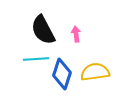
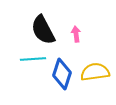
cyan line: moved 3 px left
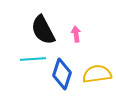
yellow semicircle: moved 2 px right, 2 px down
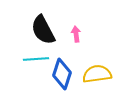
cyan line: moved 3 px right
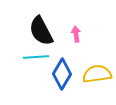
black semicircle: moved 2 px left, 1 px down
cyan line: moved 2 px up
blue diamond: rotated 12 degrees clockwise
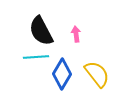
yellow semicircle: rotated 60 degrees clockwise
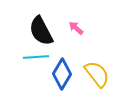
pink arrow: moved 6 px up; rotated 42 degrees counterclockwise
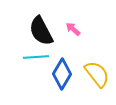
pink arrow: moved 3 px left, 1 px down
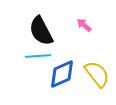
pink arrow: moved 11 px right, 4 px up
cyan line: moved 2 px right, 1 px up
blue diamond: rotated 36 degrees clockwise
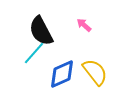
cyan line: moved 4 px left, 3 px up; rotated 45 degrees counterclockwise
yellow semicircle: moved 2 px left, 2 px up
